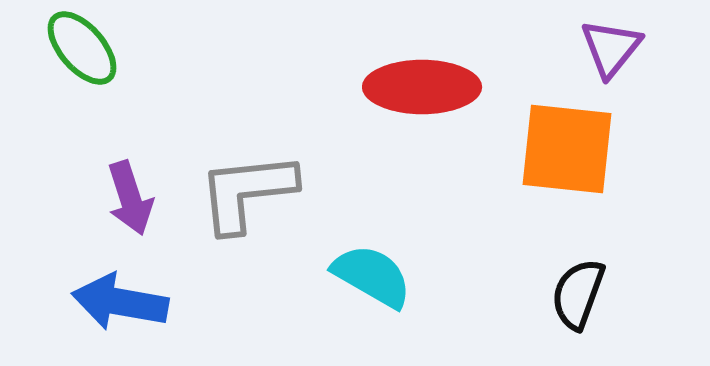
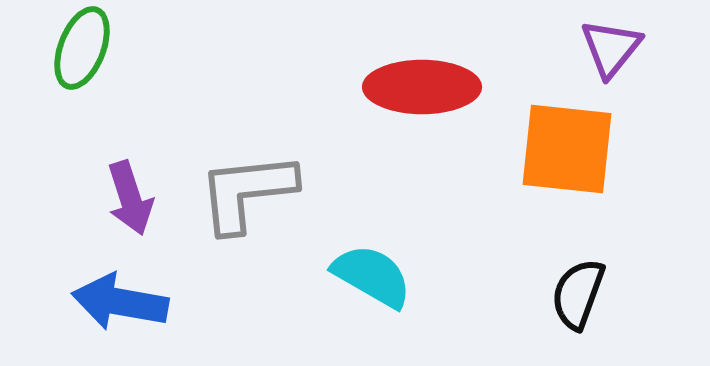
green ellipse: rotated 62 degrees clockwise
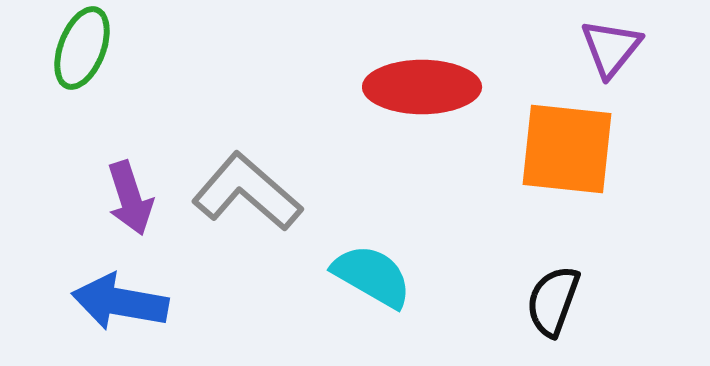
gray L-shape: rotated 47 degrees clockwise
black semicircle: moved 25 px left, 7 px down
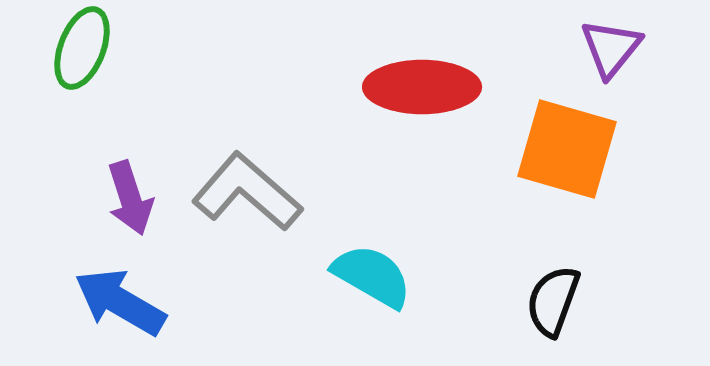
orange square: rotated 10 degrees clockwise
blue arrow: rotated 20 degrees clockwise
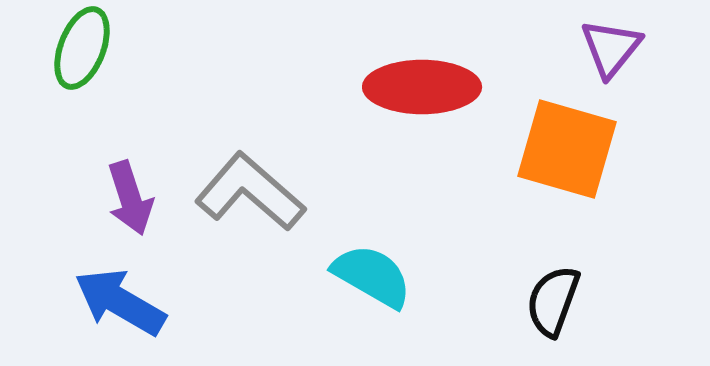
gray L-shape: moved 3 px right
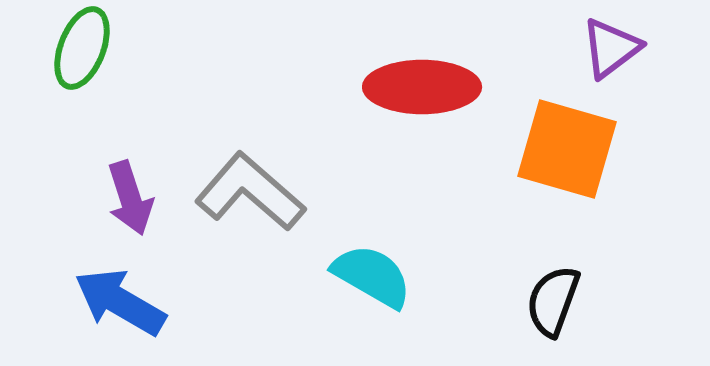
purple triangle: rotated 14 degrees clockwise
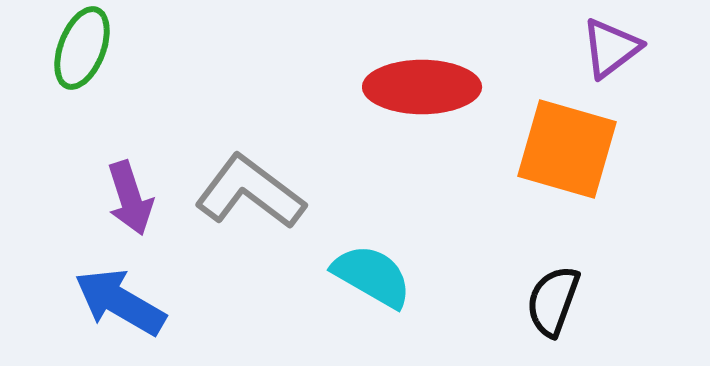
gray L-shape: rotated 4 degrees counterclockwise
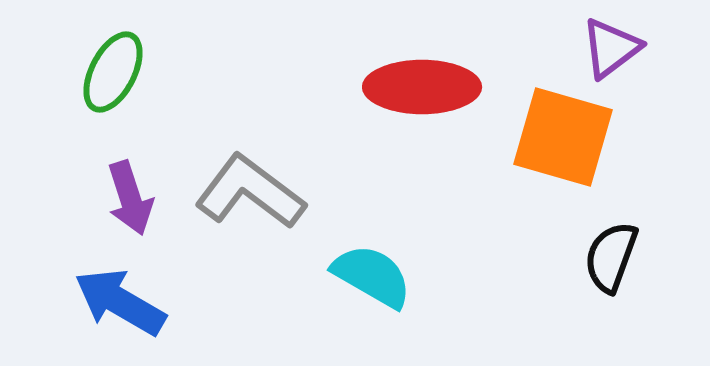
green ellipse: moved 31 px right, 24 px down; rotated 6 degrees clockwise
orange square: moved 4 px left, 12 px up
black semicircle: moved 58 px right, 44 px up
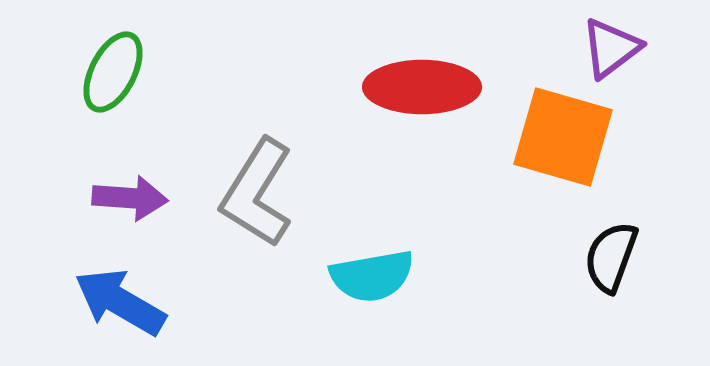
gray L-shape: moved 7 px right, 1 px down; rotated 95 degrees counterclockwise
purple arrow: rotated 68 degrees counterclockwise
cyan semicircle: rotated 140 degrees clockwise
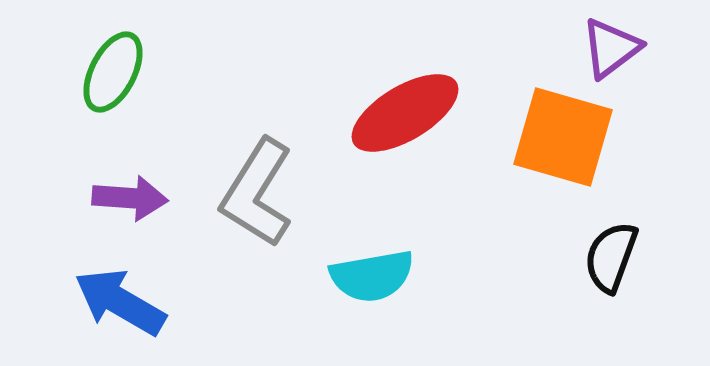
red ellipse: moved 17 px left, 26 px down; rotated 31 degrees counterclockwise
